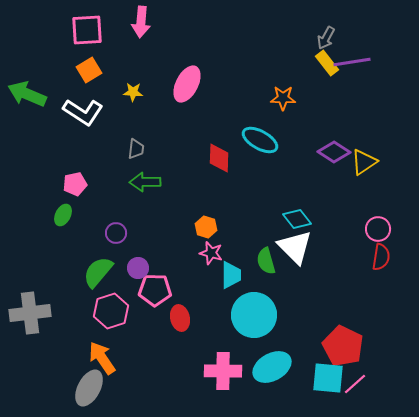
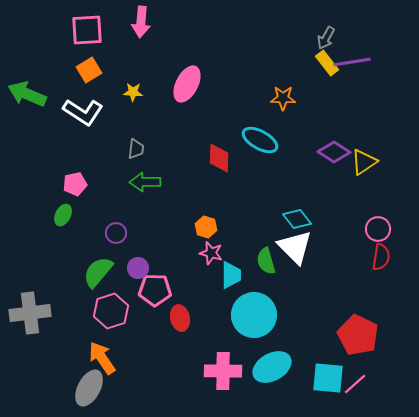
red pentagon at (343, 346): moved 15 px right, 11 px up
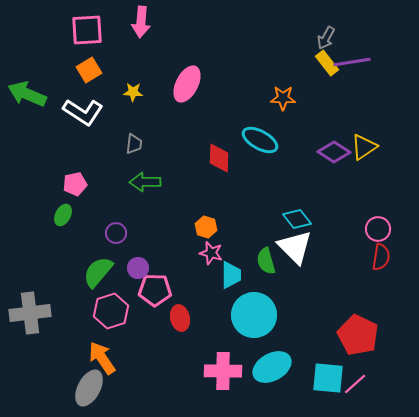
gray trapezoid at (136, 149): moved 2 px left, 5 px up
yellow triangle at (364, 162): moved 15 px up
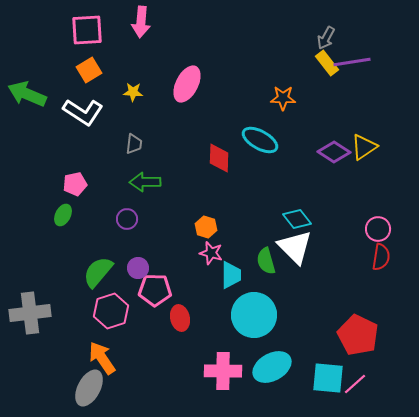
purple circle at (116, 233): moved 11 px right, 14 px up
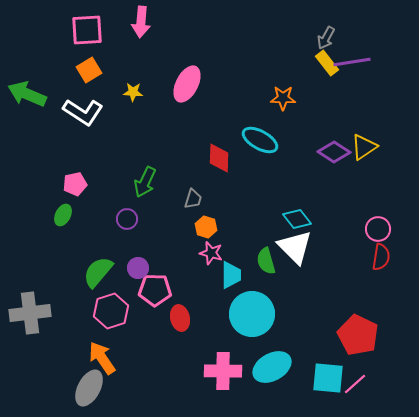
gray trapezoid at (134, 144): moved 59 px right, 55 px down; rotated 10 degrees clockwise
green arrow at (145, 182): rotated 64 degrees counterclockwise
cyan circle at (254, 315): moved 2 px left, 1 px up
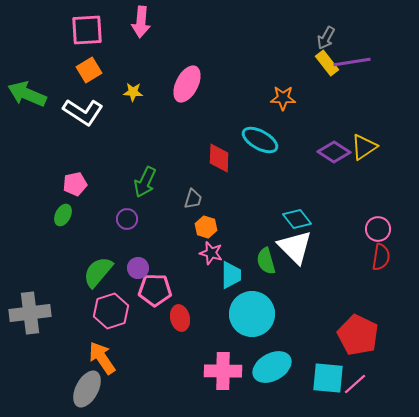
gray ellipse at (89, 388): moved 2 px left, 1 px down
